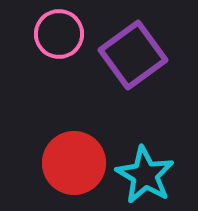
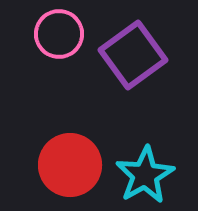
red circle: moved 4 px left, 2 px down
cyan star: rotated 12 degrees clockwise
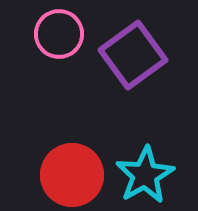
red circle: moved 2 px right, 10 px down
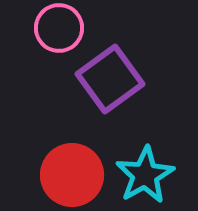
pink circle: moved 6 px up
purple square: moved 23 px left, 24 px down
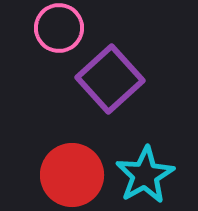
purple square: rotated 6 degrees counterclockwise
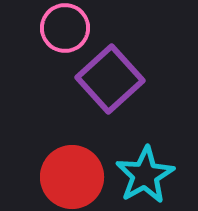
pink circle: moved 6 px right
red circle: moved 2 px down
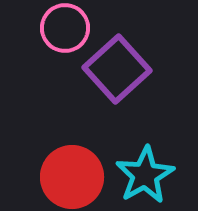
purple square: moved 7 px right, 10 px up
